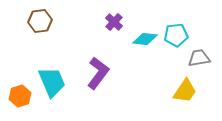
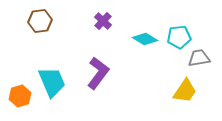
purple cross: moved 11 px left, 1 px up
cyan pentagon: moved 3 px right, 2 px down
cyan diamond: rotated 25 degrees clockwise
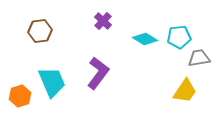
brown hexagon: moved 10 px down
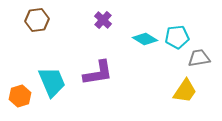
purple cross: moved 1 px up
brown hexagon: moved 3 px left, 11 px up
cyan pentagon: moved 2 px left
purple L-shape: rotated 44 degrees clockwise
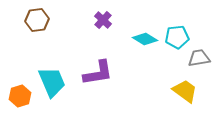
yellow trapezoid: rotated 88 degrees counterclockwise
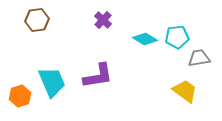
purple L-shape: moved 3 px down
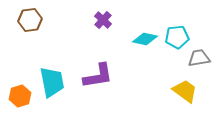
brown hexagon: moved 7 px left
cyan diamond: rotated 20 degrees counterclockwise
cyan trapezoid: rotated 12 degrees clockwise
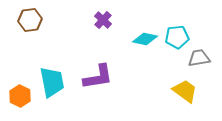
purple L-shape: moved 1 px down
orange hexagon: rotated 15 degrees counterclockwise
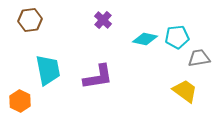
cyan trapezoid: moved 4 px left, 12 px up
orange hexagon: moved 5 px down
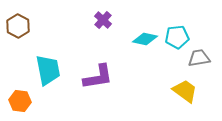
brown hexagon: moved 12 px left, 6 px down; rotated 25 degrees counterclockwise
orange hexagon: rotated 20 degrees counterclockwise
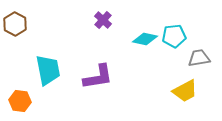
brown hexagon: moved 3 px left, 2 px up
cyan pentagon: moved 3 px left, 1 px up
yellow trapezoid: rotated 116 degrees clockwise
